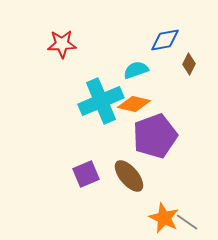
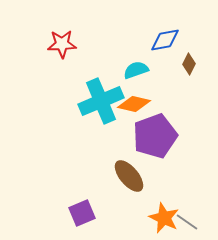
purple square: moved 4 px left, 39 px down
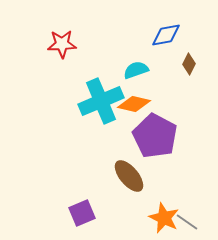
blue diamond: moved 1 px right, 5 px up
purple pentagon: rotated 24 degrees counterclockwise
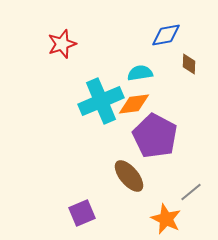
red star: rotated 16 degrees counterclockwise
brown diamond: rotated 25 degrees counterclockwise
cyan semicircle: moved 4 px right, 3 px down; rotated 10 degrees clockwise
orange diamond: rotated 20 degrees counterclockwise
orange star: moved 2 px right, 1 px down
gray line: moved 4 px right, 30 px up; rotated 75 degrees counterclockwise
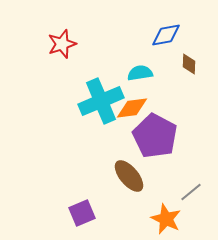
orange diamond: moved 2 px left, 4 px down
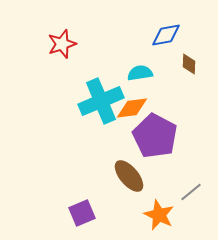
orange star: moved 7 px left, 4 px up
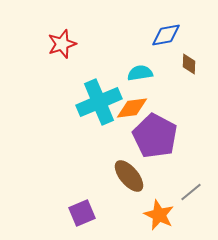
cyan cross: moved 2 px left, 1 px down
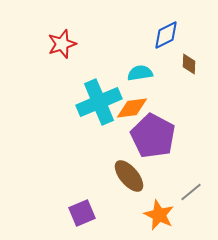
blue diamond: rotated 16 degrees counterclockwise
purple pentagon: moved 2 px left
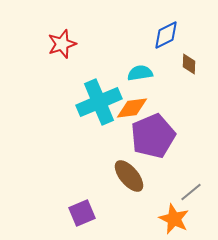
purple pentagon: rotated 21 degrees clockwise
orange star: moved 15 px right, 4 px down
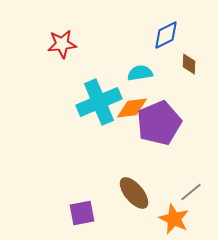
red star: rotated 12 degrees clockwise
purple pentagon: moved 6 px right, 13 px up
brown ellipse: moved 5 px right, 17 px down
purple square: rotated 12 degrees clockwise
